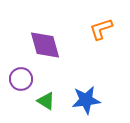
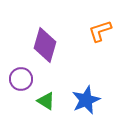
orange L-shape: moved 1 px left, 2 px down
purple diamond: rotated 32 degrees clockwise
blue star: rotated 16 degrees counterclockwise
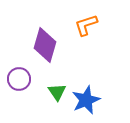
orange L-shape: moved 14 px left, 6 px up
purple circle: moved 2 px left
green triangle: moved 11 px right, 9 px up; rotated 24 degrees clockwise
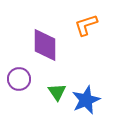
purple diamond: rotated 16 degrees counterclockwise
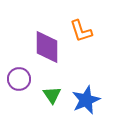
orange L-shape: moved 5 px left, 6 px down; rotated 90 degrees counterclockwise
purple diamond: moved 2 px right, 2 px down
green triangle: moved 5 px left, 3 px down
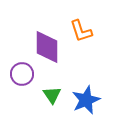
purple circle: moved 3 px right, 5 px up
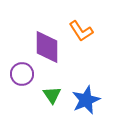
orange L-shape: rotated 15 degrees counterclockwise
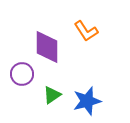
orange L-shape: moved 5 px right
green triangle: rotated 30 degrees clockwise
blue star: moved 1 px right, 1 px down; rotated 8 degrees clockwise
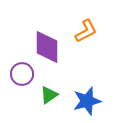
orange L-shape: rotated 85 degrees counterclockwise
green triangle: moved 3 px left
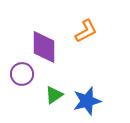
purple diamond: moved 3 px left
green triangle: moved 5 px right
